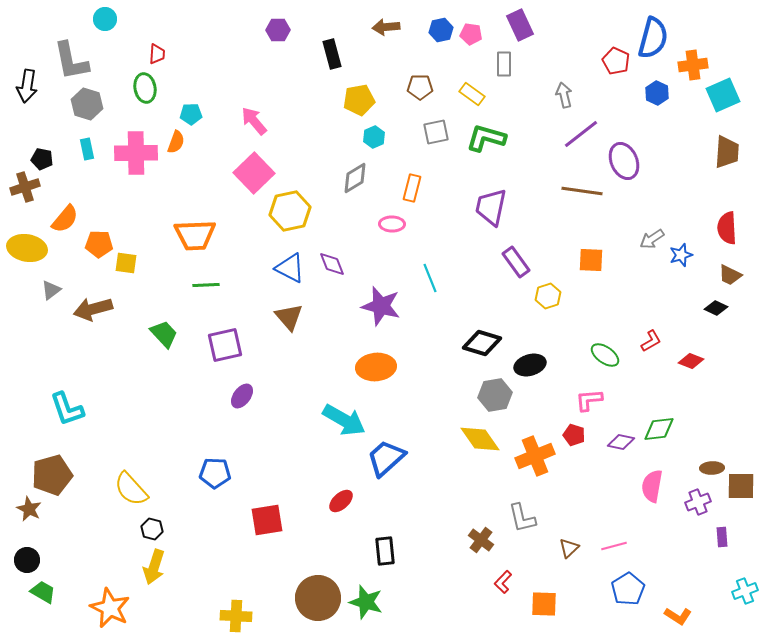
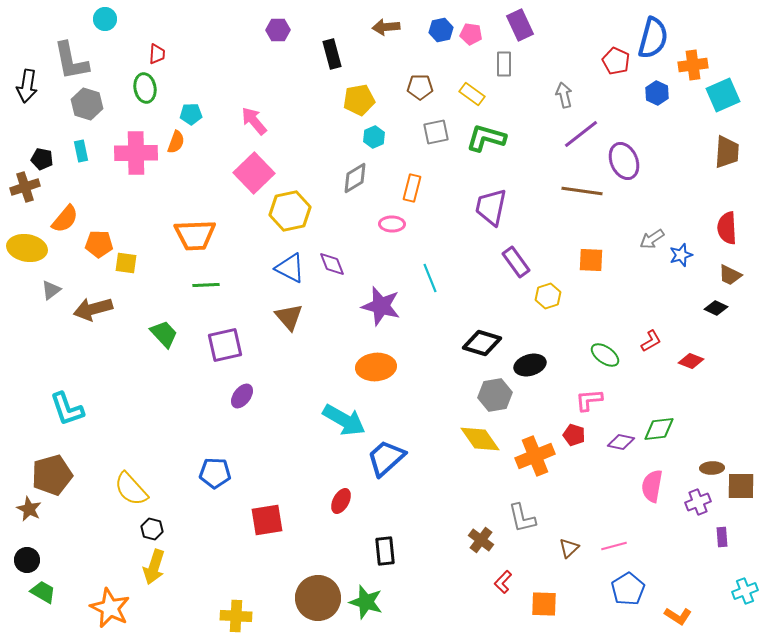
cyan rectangle at (87, 149): moved 6 px left, 2 px down
red ellipse at (341, 501): rotated 20 degrees counterclockwise
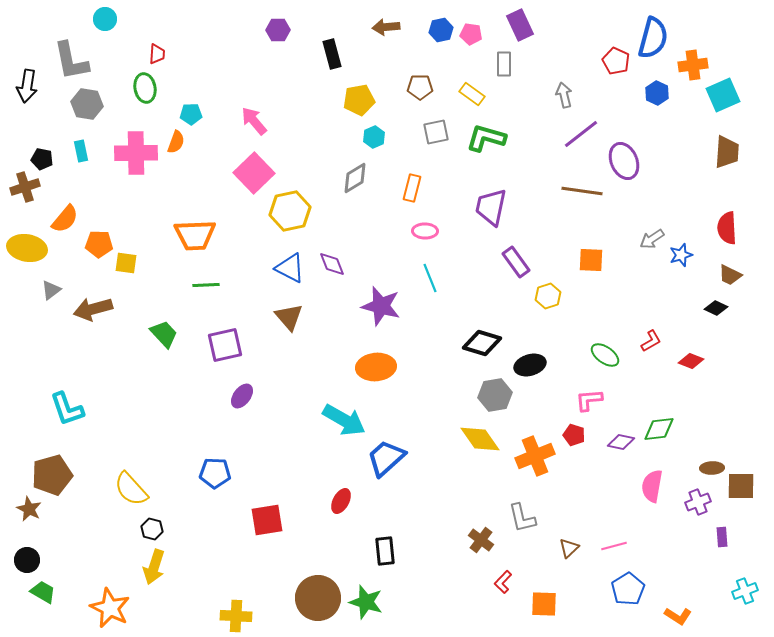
gray hexagon at (87, 104): rotated 8 degrees counterclockwise
pink ellipse at (392, 224): moved 33 px right, 7 px down
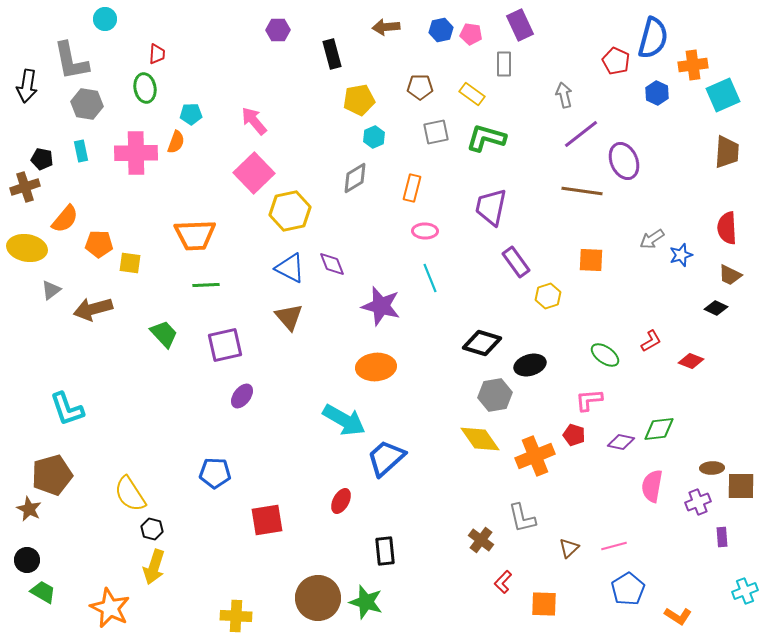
yellow square at (126, 263): moved 4 px right
yellow semicircle at (131, 489): moved 1 px left, 5 px down; rotated 9 degrees clockwise
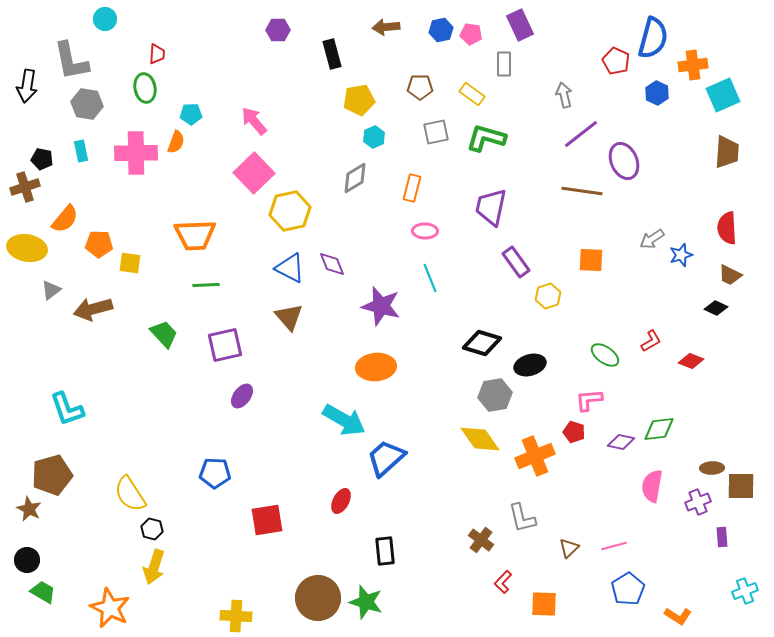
red pentagon at (574, 435): moved 3 px up
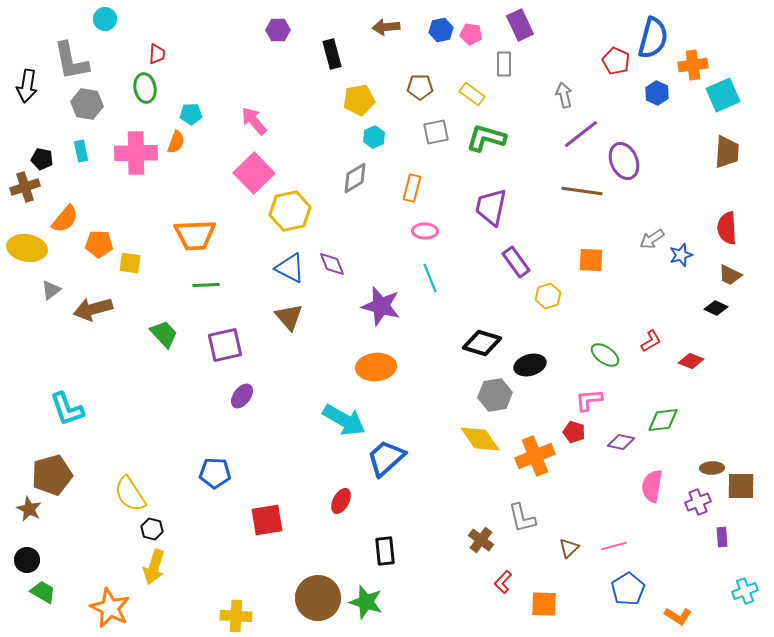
green diamond at (659, 429): moved 4 px right, 9 px up
